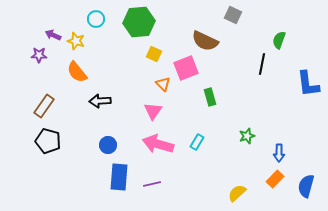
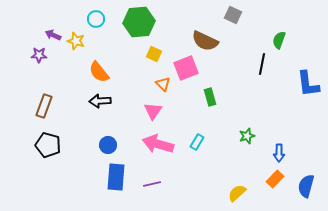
orange semicircle: moved 22 px right
brown rectangle: rotated 15 degrees counterclockwise
black pentagon: moved 4 px down
blue rectangle: moved 3 px left
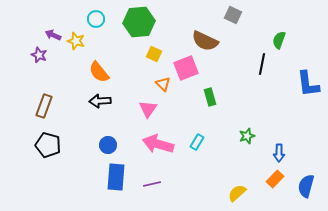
purple star: rotated 21 degrees clockwise
pink triangle: moved 5 px left, 2 px up
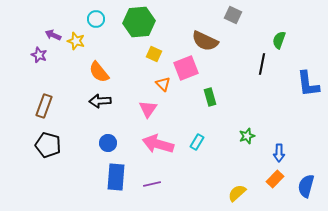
blue circle: moved 2 px up
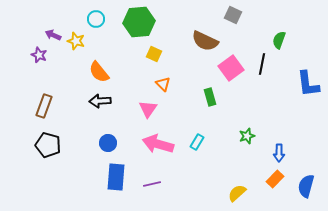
pink square: moved 45 px right; rotated 15 degrees counterclockwise
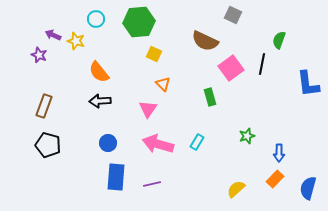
blue semicircle: moved 2 px right, 2 px down
yellow semicircle: moved 1 px left, 4 px up
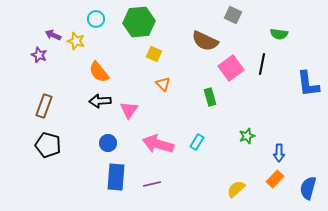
green semicircle: moved 6 px up; rotated 102 degrees counterclockwise
pink triangle: moved 19 px left, 1 px down
